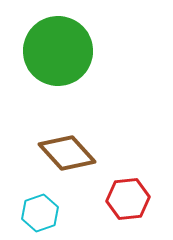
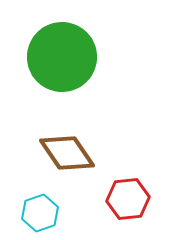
green circle: moved 4 px right, 6 px down
brown diamond: rotated 8 degrees clockwise
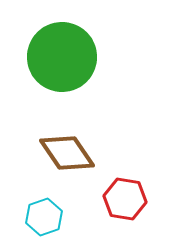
red hexagon: moved 3 px left; rotated 15 degrees clockwise
cyan hexagon: moved 4 px right, 4 px down
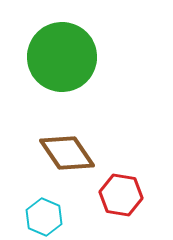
red hexagon: moved 4 px left, 4 px up
cyan hexagon: rotated 18 degrees counterclockwise
